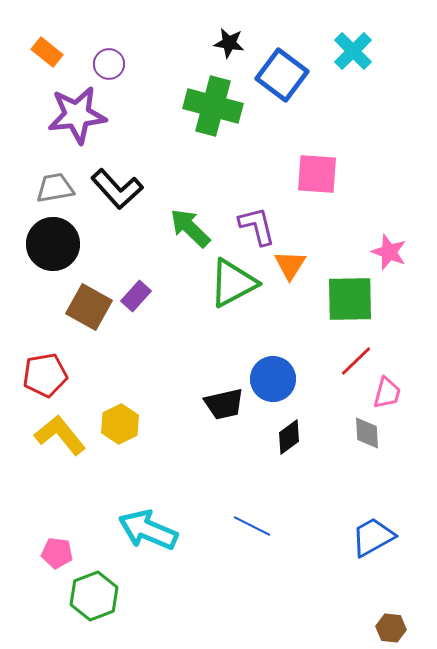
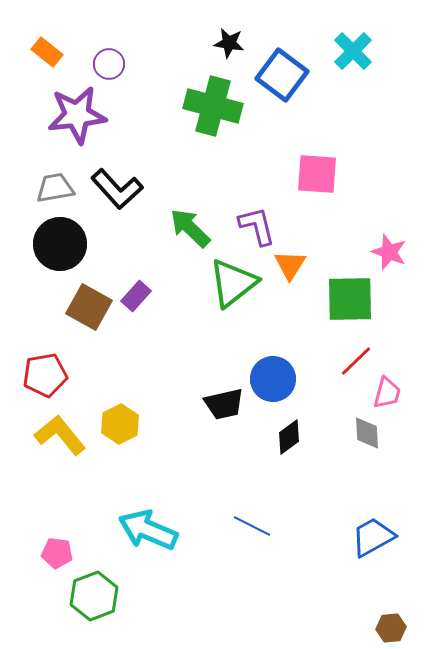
black circle: moved 7 px right
green triangle: rotated 10 degrees counterclockwise
brown hexagon: rotated 12 degrees counterclockwise
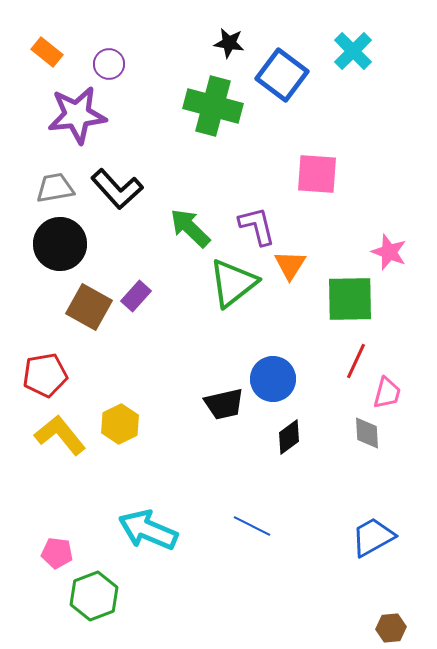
red line: rotated 21 degrees counterclockwise
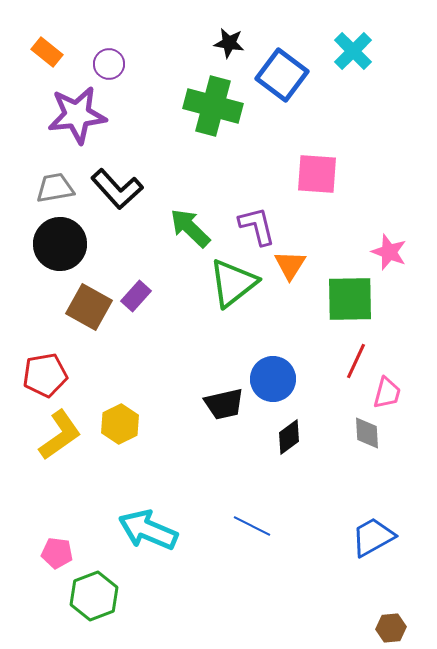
yellow L-shape: rotated 94 degrees clockwise
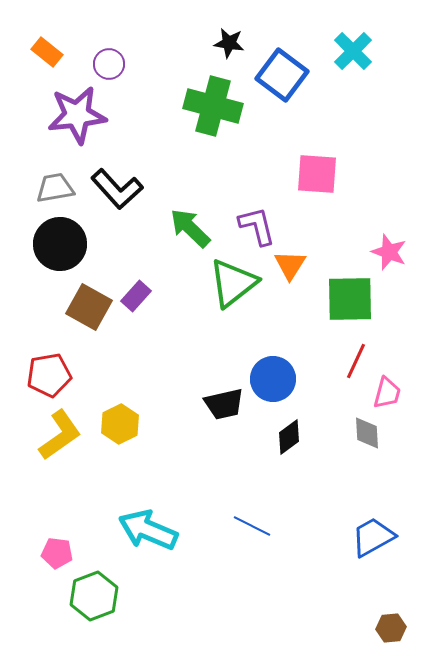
red pentagon: moved 4 px right
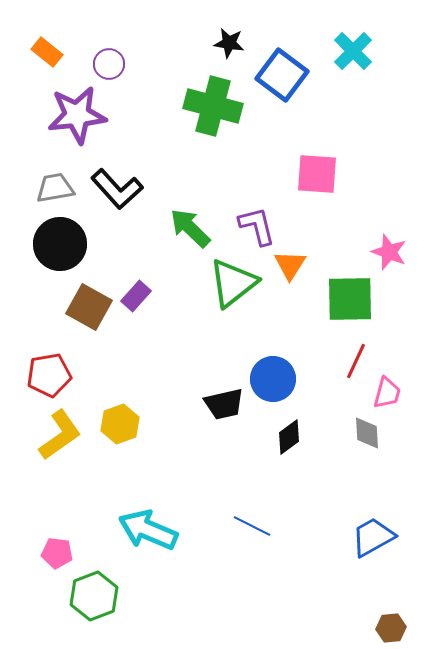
yellow hexagon: rotated 6 degrees clockwise
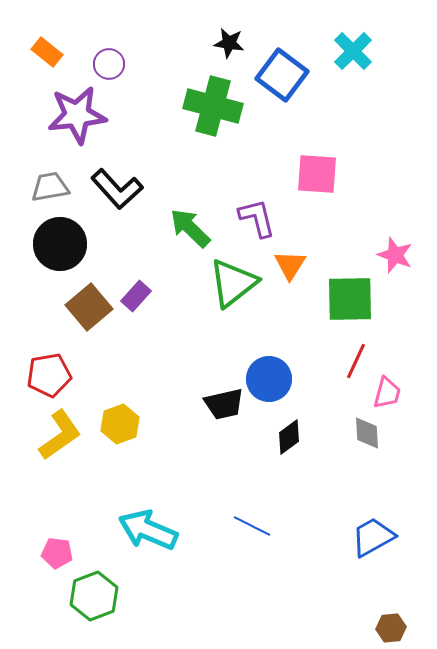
gray trapezoid: moved 5 px left, 1 px up
purple L-shape: moved 8 px up
pink star: moved 6 px right, 3 px down
brown square: rotated 21 degrees clockwise
blue circle: moved 4 px left
